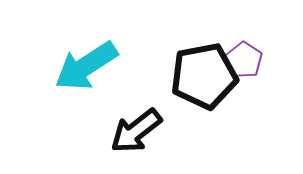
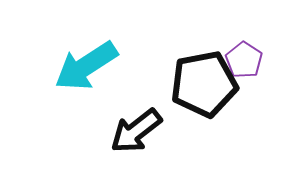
black pentagon: moved 8 px down
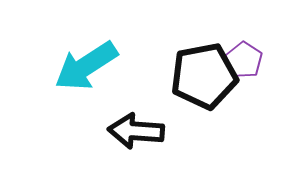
black pentagon: moved 8 px up
black arrow: rotated 42 degrees clockwise
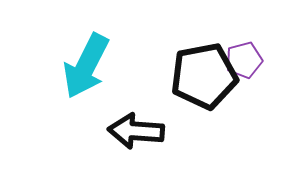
purple pentagon: rotated 24 degrees clockwise
cyan arrow: rotated 30 degrees counterclockwise
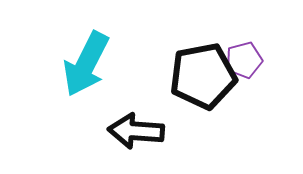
cyan arrow: moved 2 px up
black pentagon: moved 1 px left
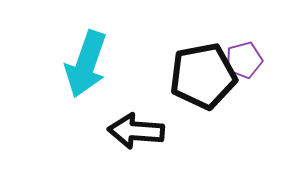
cyan arrow: rotated 8 degrees counterclockwise
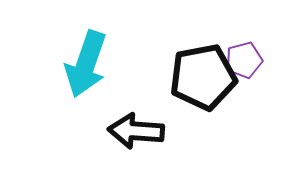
black pentagon: moved 1 px down
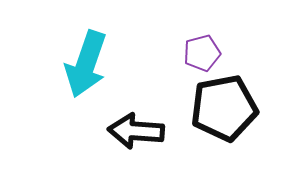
purple pentagon: moved 42 px left, 7 px up
black pentagon: moved 21 px right, 31 px down
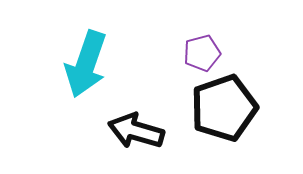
black pentagon: rotated 8 degrees counterclockwise
black arrow: rotated 12 degrees clockwise
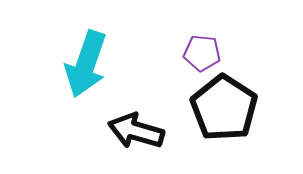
purple pentagon: rotated 21 degrees clockwise
black pentagon: rotated 20 degrees counterclockwise
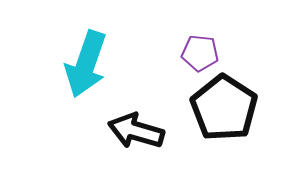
purple pentagon: moved 2 px left
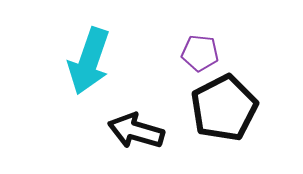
cyan arrow: moved 3 px right, 3 px up
black pentagon: rotated 12 degrees clockwise
